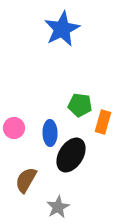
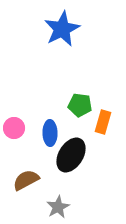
brown semicircle: rotated 32 degrees clockwise
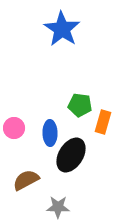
blue star: rotated 12 degrees counterclockwise
gray star: rotated 30 degrees clockwise
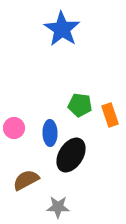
orange rectangle: moved 7 px right, 7 px up; rotated 35 degrees counterclockwise
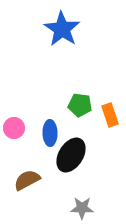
brown semicircle: moved 1 px right
gray star: moved 24 px right, 1 px down
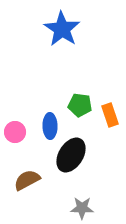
pink circle: moved 1 px right, 4 px down
blue ellipse: moved 7 px up
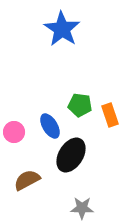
blue ellipse: rotated 30 degrees counterclockwise
pink circle: moved 1 px left
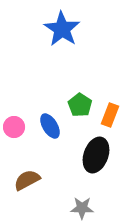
green pentagon: rotated 25 degrees clockwise
orange rectangle: rotated 40 degrees clockwise
pink circle: moved 5 px up
black ellipse: moved 25 px right; rotated 12 degrees counterclockwise
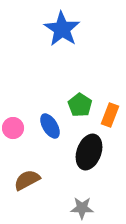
pink circle: moved 1 px left, 1 px down
black ellipse: moved 7 px left, 3 px up
